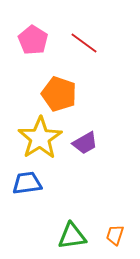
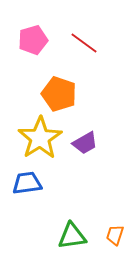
pink pentagon: rotated 24 degrees clockwise
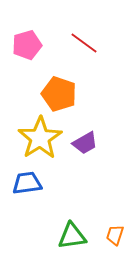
pink pentagon: moved 6 px left, 5 px down
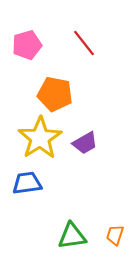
red line: rotated 16 degrees clockwise
orange pentagon: moved 4 px left; rotated 8 degrees counterclockwise
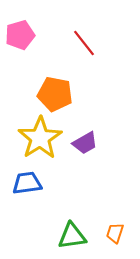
pink pentagon: moved 7 px left, 10 px up
orange trapezoid: moved 2 px up
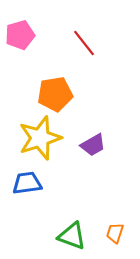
orange pentagon: rotated 20 degrees counterclockwise
yellow star: rotated 15 degrees clockwise
purple trapezoid: moved 8 px right, 2 px down
green triangle: rotated 28 degrees clockwise
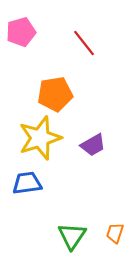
pink pentagon: moved 1 px right, 3 px up
green triangle: rotated 44 degrees clockwise
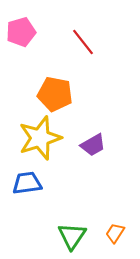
red line: moved 1 px left, 1 px up
orange pentagon: rotated 20 degrees clockwise
orange trapezoid: rotated 15 degrees clockwise
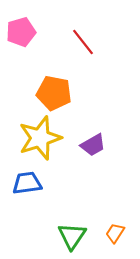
orange pentagon: moved 1 px left, 1 px up
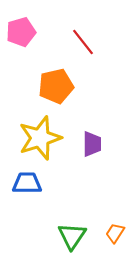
orange pentagon: moved 2 px right, 7 px up; rotated 24 degrees counterclockwise
purple trapezoid: moved 1 px left, 1 px up; rotated 60 degrees counterclockwise
blue trapezoid: rotated 8 degrees clockwise
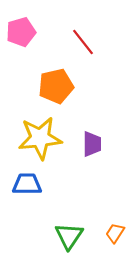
yellow star: rotated 12 degrees clockwise
blue trapezoid: moved 1 px down
green triangle: moved 3 px left
